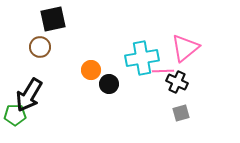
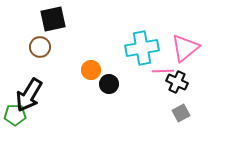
cyan cross: moved 10 px up
gray square: rotated 12 degrees counterclockwise
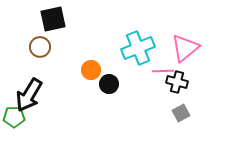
cyan cross: moved 4 px left; rotated 12 degrees counterclockwise
black cross: rotated 10 degrees counterclockwise
green pentagon: moved 1 px left, 2 px down
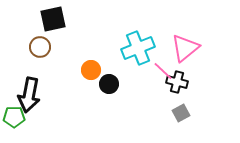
pink line: rotated 45 degrees clockwise
black arrow: rotated 20 degrees counterclockwise
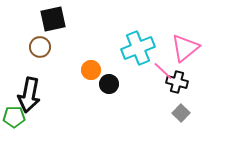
gray square: rotated 18 degrees counterclockwise
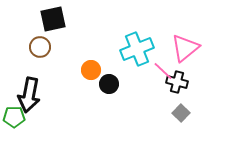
cyan cross: moved 1 px left, 1 px down
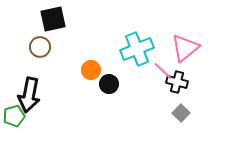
green pentagon: moved 1 px up; rotated 15 degrees counterclockwise
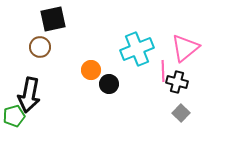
pink line: rotated 45 degrees clockwise
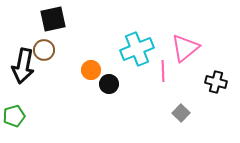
brown circle: moved 4 px right, 3 px down
black cross: moved 39 px right
black arrow: moved 6 px left, 29 px up
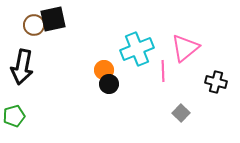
brown circle: moved 10 px left, 25 px up
black arrow: moved 1 px left, 1 px down
orange circle: moved 13 px right
